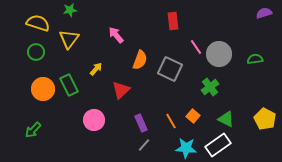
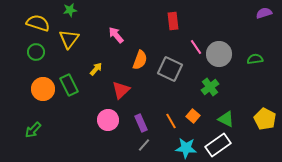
pink circle: moved 14 px right
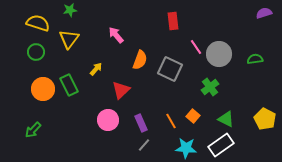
white rectangle: moved 3 px right
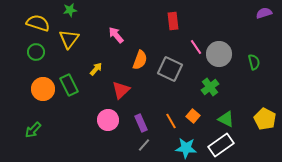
green semicircle: moved 1 px left, 3 px down; rotated 84 degrees clockwise
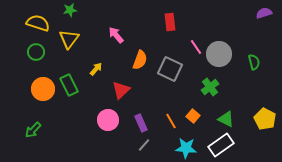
red rectangle: moved 3 px left, 1 px down
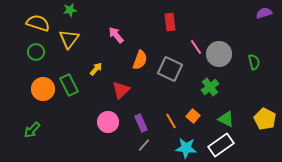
pink circle: moved 2 px down
green arrow: moved 1 px left
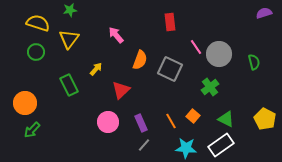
orange circle: moved 18 px left, 14 px down
